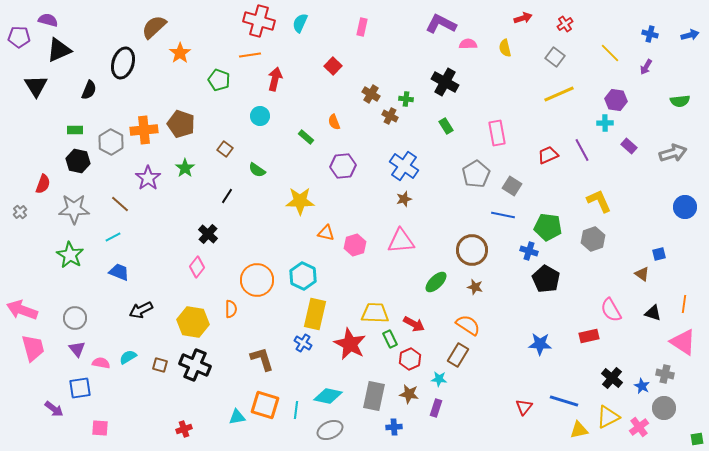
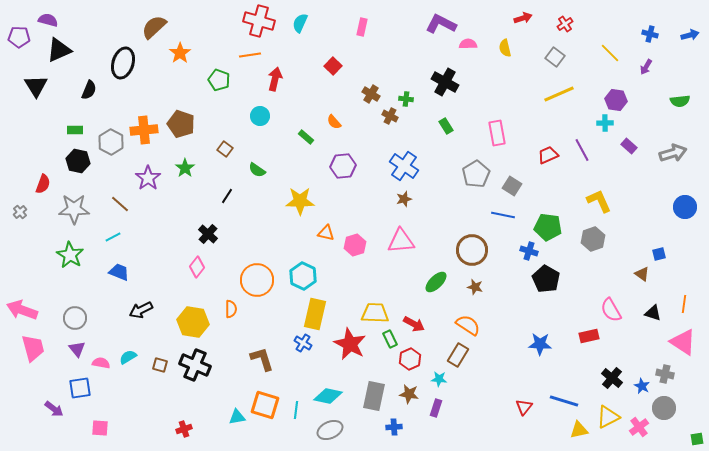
orange semicircle at (334, 122): rotated 21 degrees counterclockwise
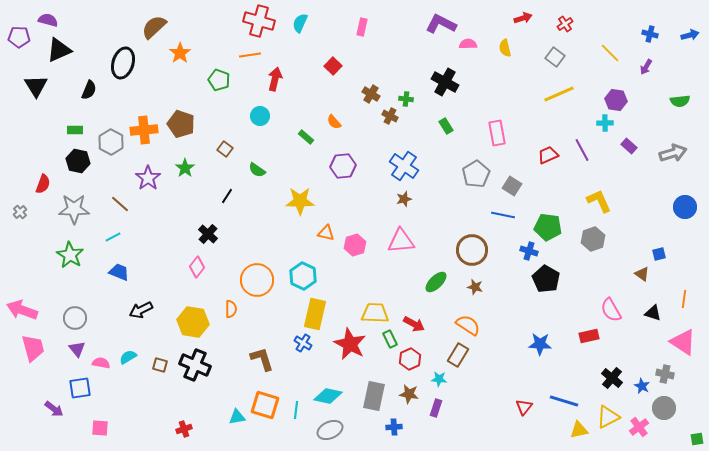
orange line at (684, 304): moved 5 px up
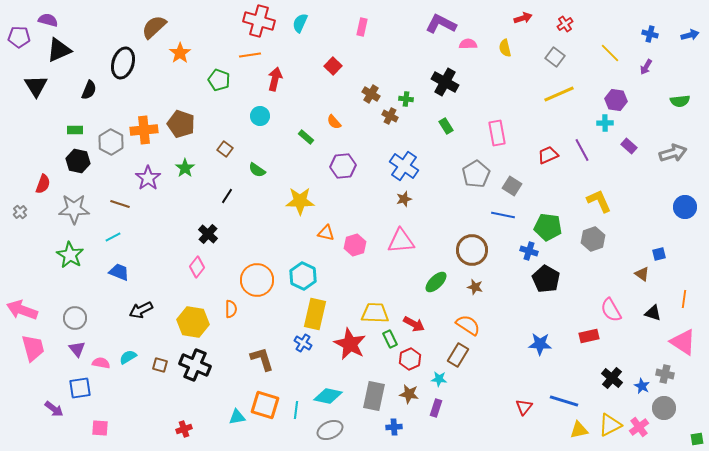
brown line at (120, 204): rotated 24 degrees counterclockwise
yellow triangle at (608, 417): moved 2 px right, 8 px down
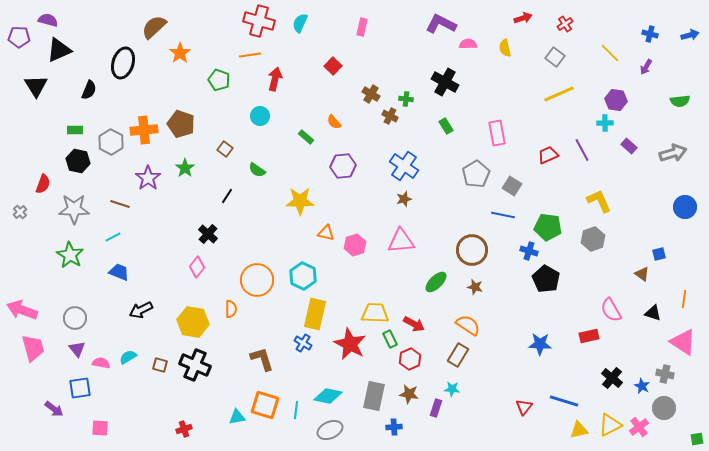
cyan star at (439, 379): moved 13 px right, 10 px down
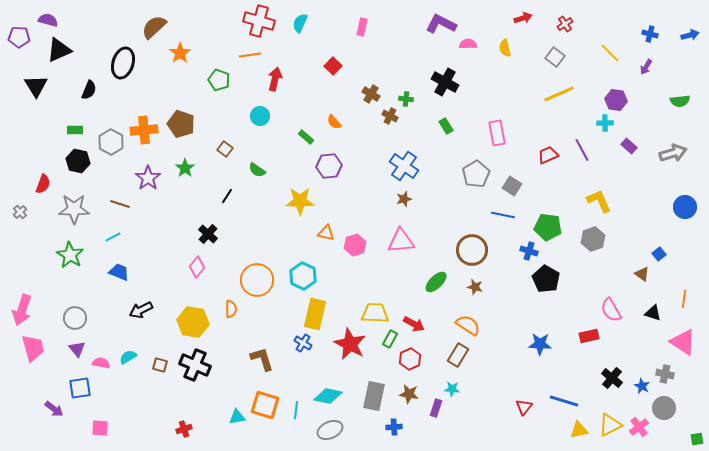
purple hexagon at (343, 166): moved 14 px left
blue square at (659, 254): rotated 24 degrees counterclockwise
pink arrow at (22, 310): rotated 92 degrees counterclockwise
green rectangle at (390, 339): rotated 54 degrees clockwise
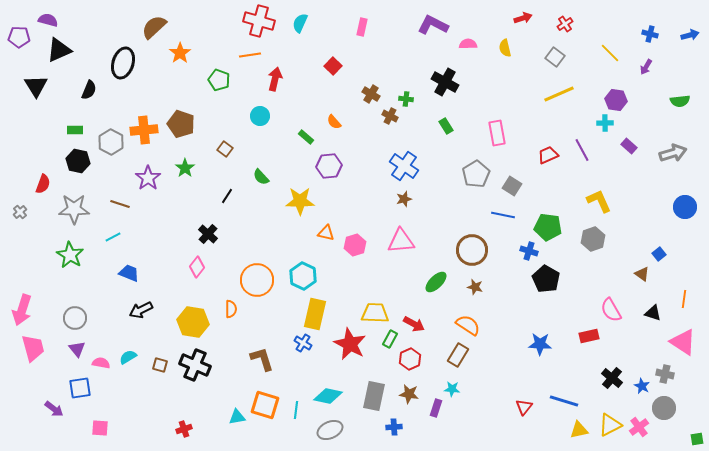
purple L-shape at (441, 24): moved 8 px left, 1 px down
green semicircle at (257, 170): moved 4 px right, 7 px down; rotated 12 degrees clockwise
blue trapezoid at (119, 272): moved 10 px right, 1 px down
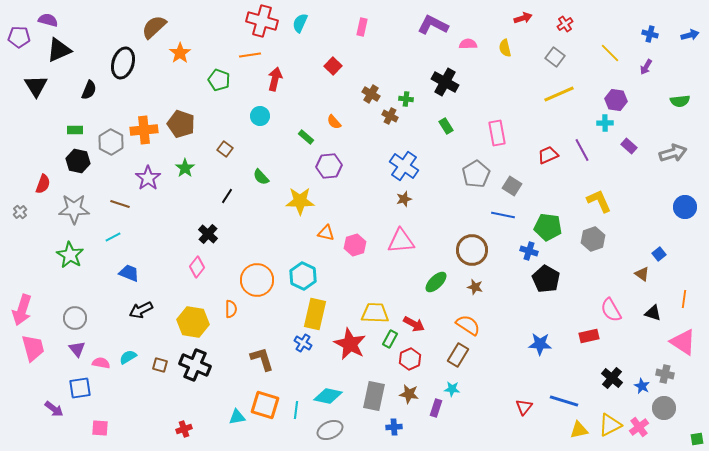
red cross at (259, 21): moved 3 px right
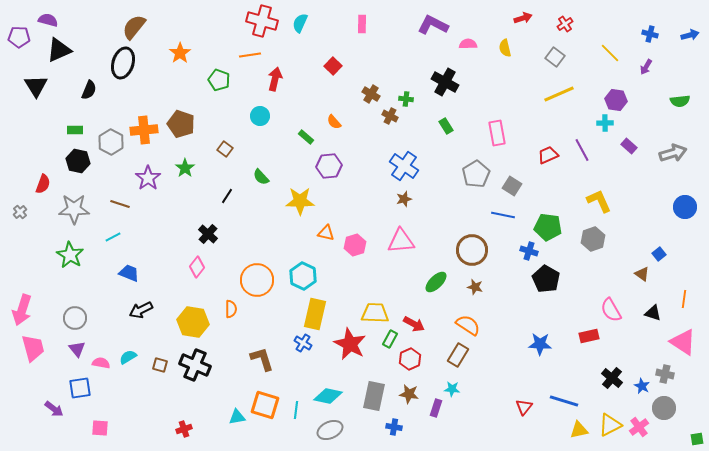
brown semicircle at (154, 27): moved 20 px left; rotated 8 degrees counterclockwise
pink rectangle at (362, 27): moved 3 px up; rotated 12 degrees counterclockwise
blue cross at (394, 427): rotated 14 degrees clockwise
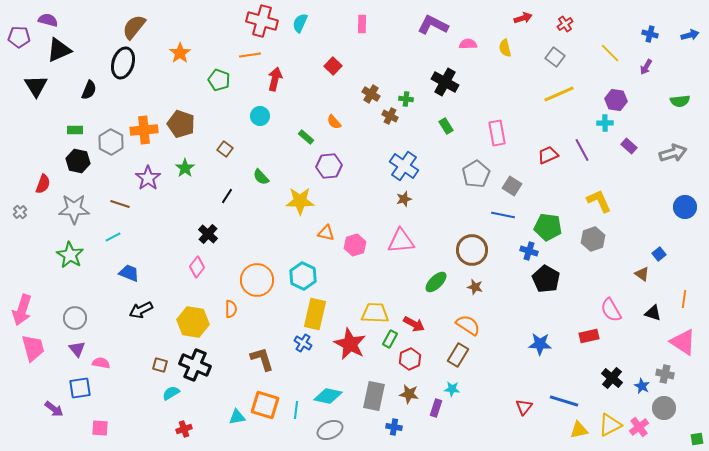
cyan semicircle at (128, 357): moved 43 px right, 36 px down
